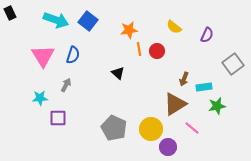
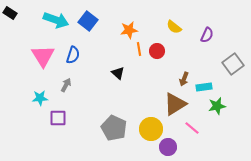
black rectangle: rotated 32 degrees counterclockwise
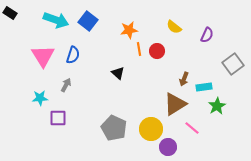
green star: rotated 18 degrees counterclockwise
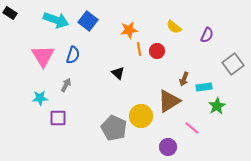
brown triangle: moved 6 px left, 3 px up
yellow circle: moved 10 px left, 13 px up
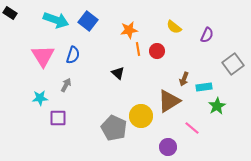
orange line: moved 1 px left
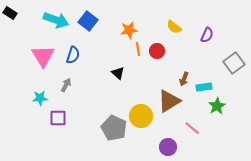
gray square: moved 1 px right, 1 px up
